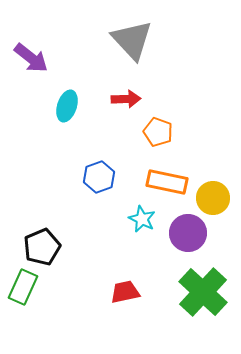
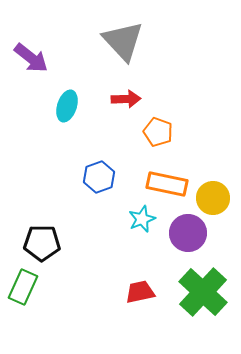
gray triangle: moved 9 px left, 1 px down
orange rectangle: moved 2 px down
cyan star: rotated 24 degrees clockwise
black pentagon: moved 4 px up; rotated 24 degrees clockwise
red trapezoid: moved 15 px right
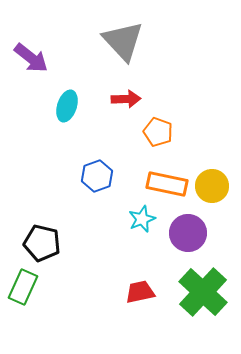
blue hexagon: moved 2 px left, 1 px up
yellow circle: moved 1 px left, 12 px up
black pentagon: rotated 12 degrees clockwise
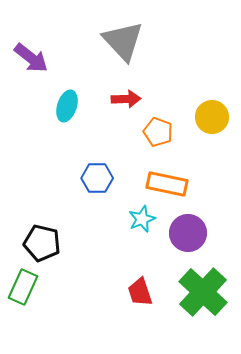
blue hexagon: moved 2 px down; rotated 20 degrees clockwise
yellow circle: moved 69 px up
red trapezoid: rotated 96 degrees counterclockwise
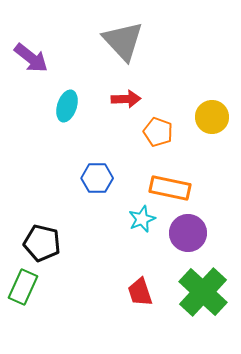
orange rectangle: moved 3 px right, 4 px down
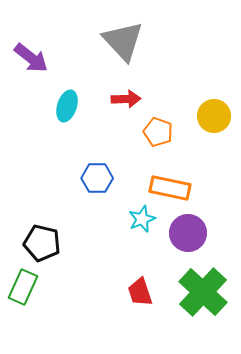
yellow circle: moved 2 px right, 1 px up
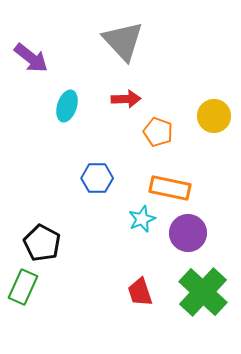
black pentagon: rotated 15 degrees clockwise
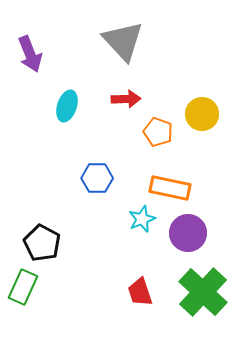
purple arrow: moved 1 px left, 4 px up; rotated 30 degrees clockwise
yellow circle: moved 12 px left, 2 px up
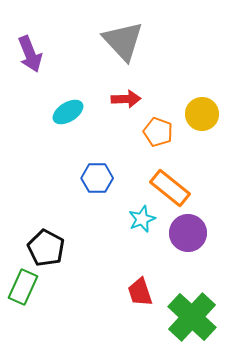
cyan ellipse: moved 1 px right, 6 px down; rotated 40 degrees clockwise
orange rectangle: rotated 27 degrees clockwise
black pentagon: moved 4 px right, 5 px down
green cross: moved 11 px left, 25 px down
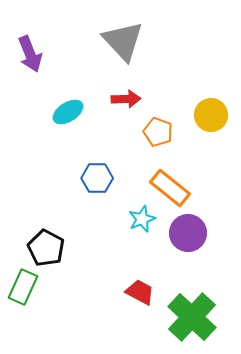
yellow circle: moved 9 px right, 1 px down
red trapezoid: rotated 136 degrees clockwise
